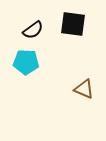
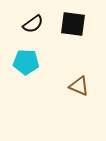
black semicircle: moved 6 px up
brown triangle: moved 5 px left, 3 px up
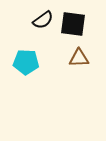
black semicircle: moved 10 px right, 4 px up
brown triangle: moved 28 px up; rotated 25 degrees counterclockwise
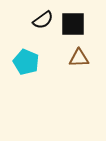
black square: rotated 8 degrees counterclockwise
cyan pentagon: rotated 20 degrees clockwise
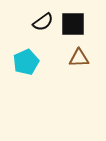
black semicircle: moved 2 px down
cyan pentagon: rotated 25 degrees clockwise
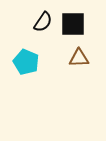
black semicircle: rotated 20 degrees counterclockwise
cyan pentagon: rotated 25 degrees counterclockwise
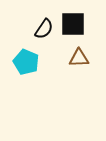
black semicircle: moved 1 px right, 7 px down
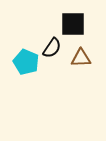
black semicircle: moved 8 px right, 19 px down
brown triangle: moved 2 px right
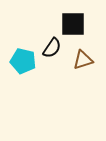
brown triangle: moved 2 px right, 2 px down; rotated 15 degrees counterclockwise
cyan pentagon: moved 3 px left, 1 px up; rotated 10 degrees counterclockwise
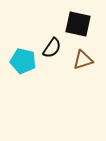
black square: moved 5 px right; rotated 12 degrees clockwise
